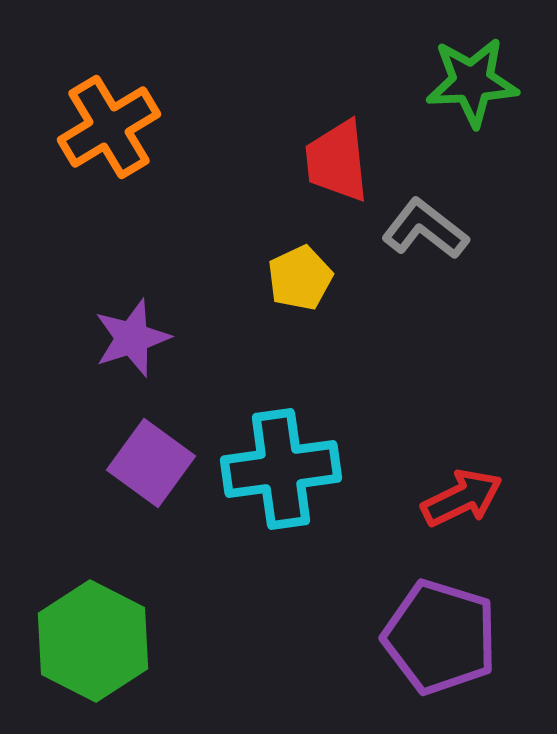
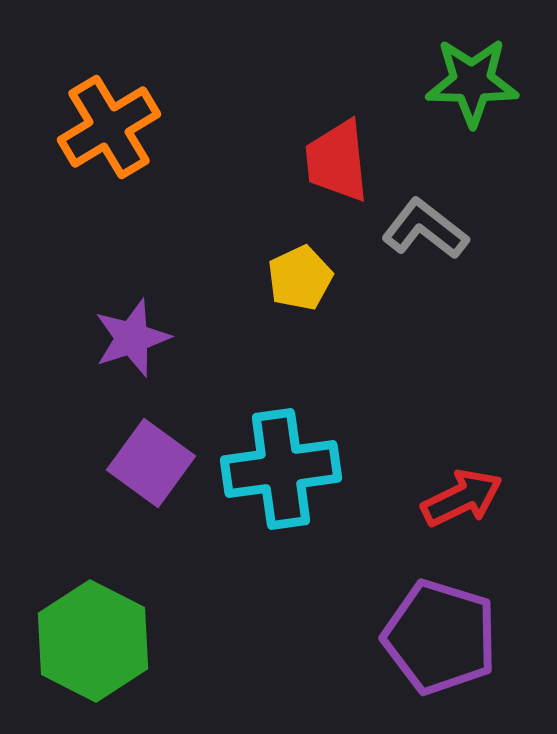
green star: rotated 4 degrees clockwise
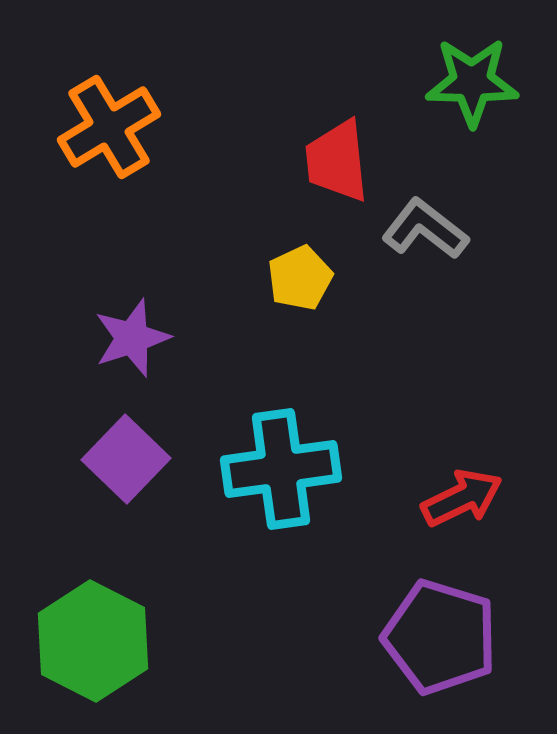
purple square: moved 25 px left, 4 px up; rotated 8 degrees clockwise
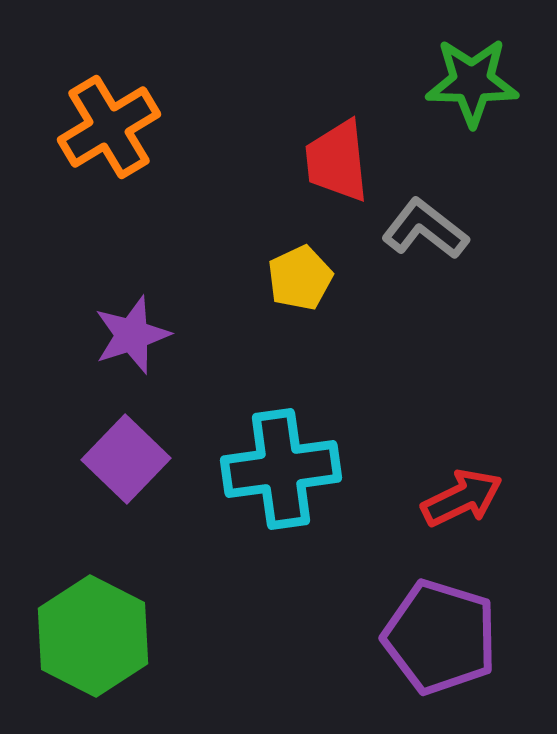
purple star: moved 3 px up
green hexagon: moved 5 px up
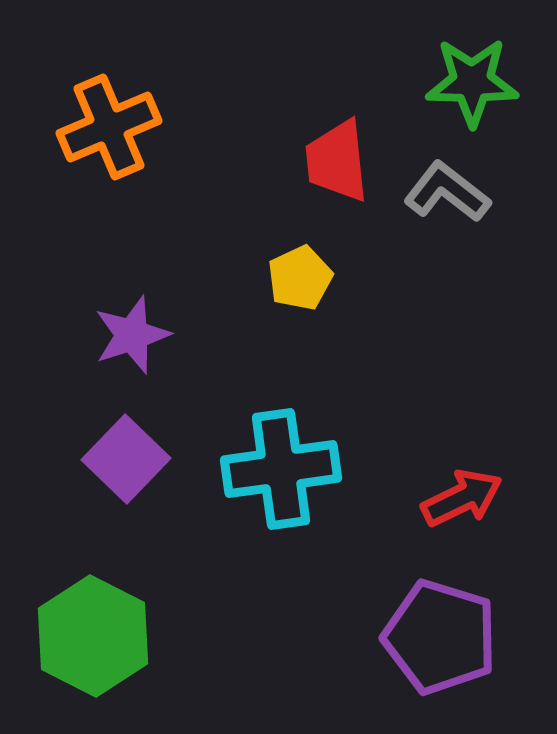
orange cross: rotated 8 degrees clockwise
gray L-shape: moved 22 px right, 37 px up
